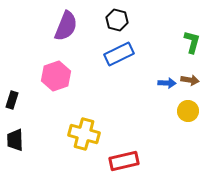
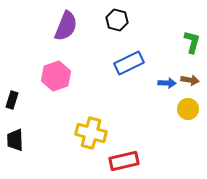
blue rectangle: moved 10 px right, 9 px down
yellow circle: moved 2 px up
yellow cross: moved 7 px right, 1 px up
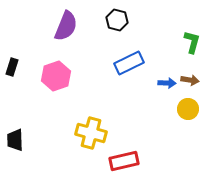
black rectangle: moved 33 px up
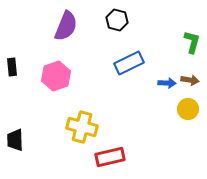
black rectangle: rotated 24 degrees counterclockwise
yellow cross: moved 9 px left, 6 px up
red rectangle: moved 14 px left, 4 px up
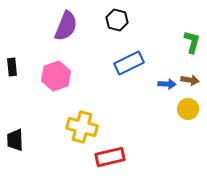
blue arrow: moved 1 px down
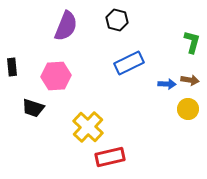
pink hexagon: rotated 16 degrees clockwise
yellow cross: moved 6 px right; rotated 28 degrees clockwise
black trapezoid: moved 18 px right, 32 px up; rotated 70 degrees counterclockwise
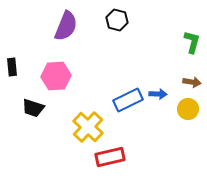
blue rectangle: moved 1 px left, 37 px down
brown arrow: moved 2 px right, 2 px down
blue arrow: moved 9 px left, 10 px down
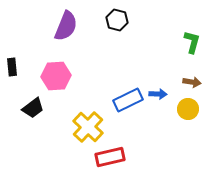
black trapezoid: rotated 55 degrees counterclockwise
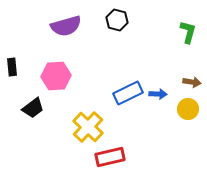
purple semicircle: rotated 52 degrees clockwise
green L-shape: moved 4 px left, 10 px up
blue rectangle: moved 7 px up
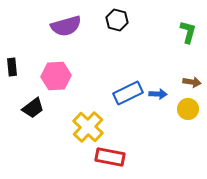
red rectangle: rotated 24 degrees clockwise
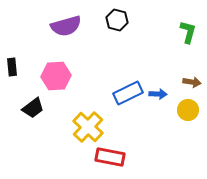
yellow circle: moved 1 px down
